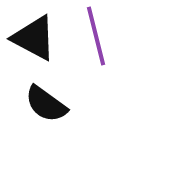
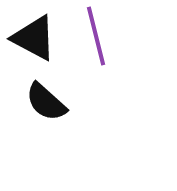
black semicircle: moved 2 px up; rotated 6 degrees clockwise
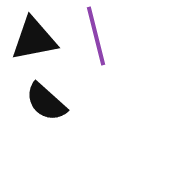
black triangle: moved 1 px down; rotated 39 degrees counterclockwise
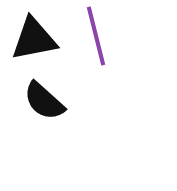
black semicircle: moved 2 px left, 1 px up
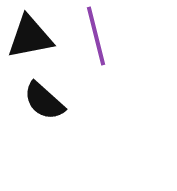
black triangle: moved 4 px left, 2 px up
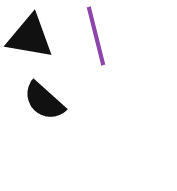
black triangle: rotated 21 degrees clockwise
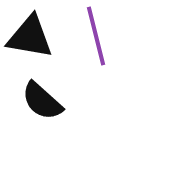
black semicircle: moved 2 px left
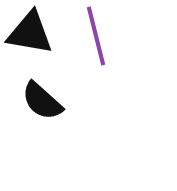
black triangle: moved 4 px up
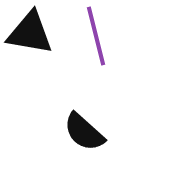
black semicircle: moved 42 px right, 31 px down
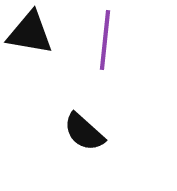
purple line: moved 9 px right, 4 px down; rotated 20 degrees clockwise
